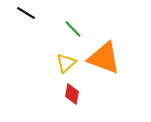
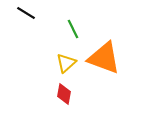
green line: rotated 18 degrees clockwise
red diamond: moved 8 px left
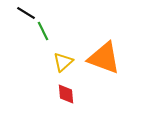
green line: moved 30 px left, 2 px down
yellow triangle: moved 3 px left, 1 px up
red diamond: moved 2 px right; rotated 15 degrees counterclockwise
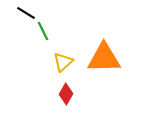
orange triangle: rotated 21 degrees counterclockwise
red diamond: rotated 35 degrees clockwise
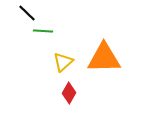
black line: moved 1 px right; rotated 12 degrees clockwise
green line: rotated 60 degrees counterclockwise
red diamond: moved 3 px right, 1 px up
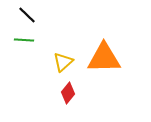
black line: moved 2 px down
green line: moved 19 px left, 9 px down
red diamond: moved 1 px left; rotated 10 degrees clockwise
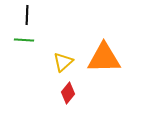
black line: rotated 48 degrees clockwise
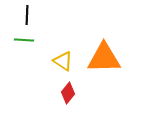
yellow triangle: moved 1 px up; rotated 45 degrees counterclockwise
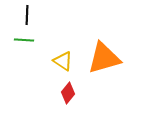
orange triangle: rotated 15 degrees counterclockwise
